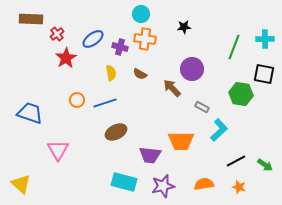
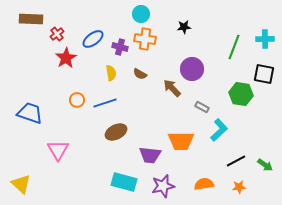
orange star: rotated 24 degrees counterclockwise
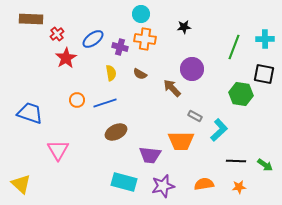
gray rectangle: moved 7 px left, 9 px down
black line: rotated 30 degrees clockwise
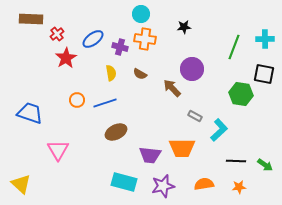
orange trapezoid: moved 1 px right, 7 px down
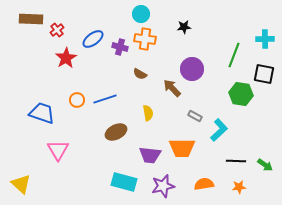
red cross: moved 4 px up
green line: moved 8 px down
yellow semicircle: moved 37 px right, 40 px down
blue line: moved 4 px up
blue trapezoid: moved 12 px right
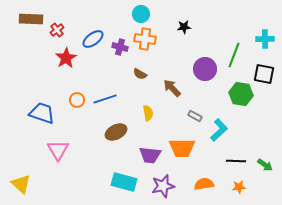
purple circle: moved 13 px right
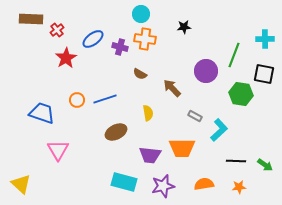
purple circle: moved 1 px right, 2 px down
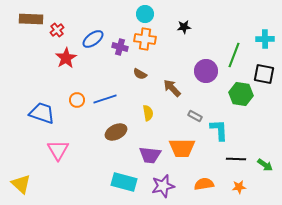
cyan circle: moved 4 px right
cyan L-shape: rotated 50 degrees counterclockwise
black line: moved 2 px up
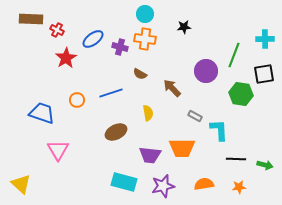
red cross: rotated 24 degrees counterclockwise
black square: rotated 20 degrees counterclockwise
blue line: moved 6 px right, 6 px up
green arrow: rotated 21 degrees counterclockwise
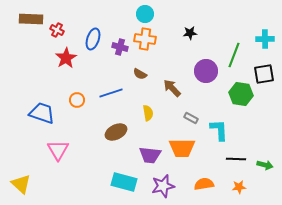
black star: moved 6 px right, 6 px down
blue ellipse: rotated 35 degrees counterclockwise
gray rectangle: moved 4 px left, 2 px down
